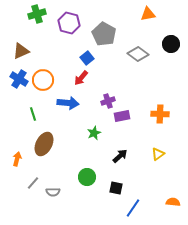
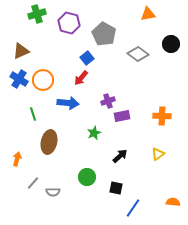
orange cross: moved 2 px right, 2 px down
brown ellipse: moved 5 px right, 2 px up; rotated 15 degrees counterclockwise
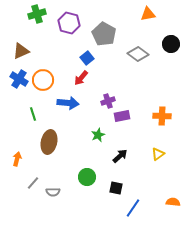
green star: moved 4 px right, 2 px down
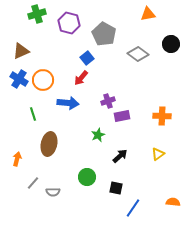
brown ellipse: moved 2 px down
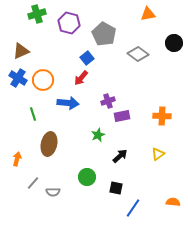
black circle: moved 3 px right, 1 px up
blue cross: moved 1 px left, 1 px up
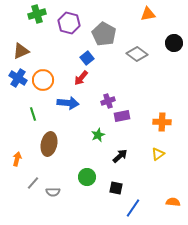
gray diamond: moved 1 px left
orange cross: moved 6 px down
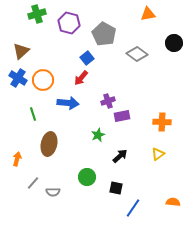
brown triangle: rotated 18 degrees counterclockwise
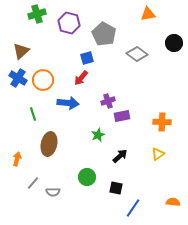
blue square: rotated 24 degrees clockwise
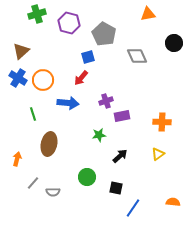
gray diamond: moved 2 px down; rotated 30 degrees clockwise
blue square: moved 1 px right, 1 px up
purple cross: moved 2 px left
green star: moved 1 px right; rotated 16 degrees clockwise
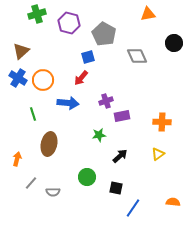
gray line: moved 2 px left
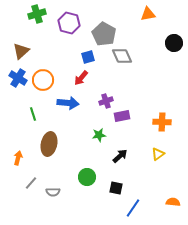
gray diamond: moved 15 px left
orange arrow: moved 1 px right, 1 px up
